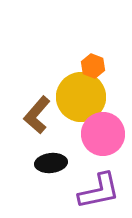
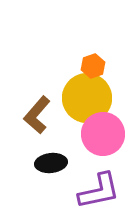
orange hexagon: rotated 20 degrees clockwise
yellow circle: moved 6 px right, 1 px down
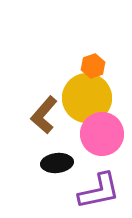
brown L-shape: moved 7 px right
pink circle: moved 1 px left
black ellipse: moved 6 px right
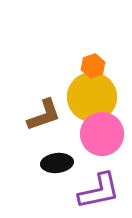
yellow circle: moved 5 px right, 1 px up
brown L-shape: rotated 150 degrees counterclockwise
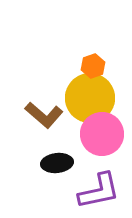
yellow circle: moved 2 px left, 1 px down
brown L-shape: rotated 60 degrees clockwise
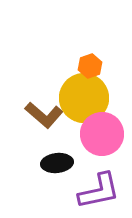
orange hexagon: moved 3 px left
yellow circle: moved 6 px left
